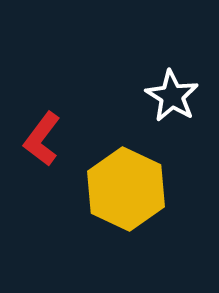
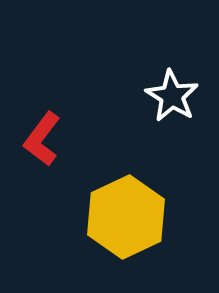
yellow hexagon: moved 28 px down; rotated 10 degrees clockwise
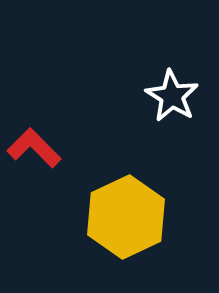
red L-shape: moved 8 px left, 9 px down; rotated 98 degrees clockwise
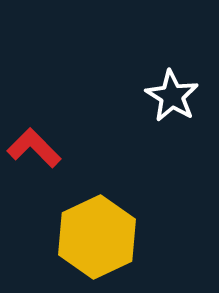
yellow hexagon: moved 29 px left, 20 px down
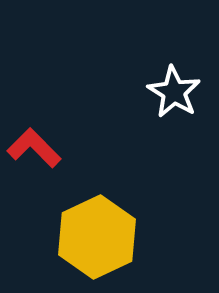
white star: moved 2 px right, 4 px up
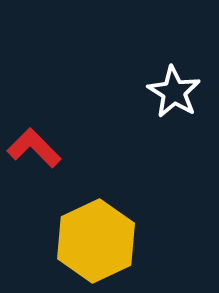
yellow hexagon: moved 1 px left, 4 px down
